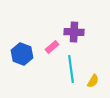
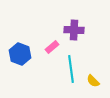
purple cross: moved 2 px up
blue hexagon: moved 2 px left
yellow semicircle: rotated 104 degrees clockwise
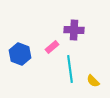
cyan line: moved 1 px left
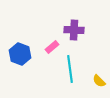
yellow semicircle: moved 6 px right
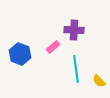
pink rectangle: moved 1 px right
cyan line: moved 6 px right
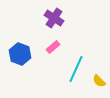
purple cross: moved 20 px left, 12 px up; rotated 30 degrees clockwise
cyan line: rotated 32 degrees clockwise
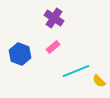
cyan line: moved 2 px down; rotated 44 degrees clockwise
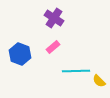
cyan line: rotated 20 degrees clockwise
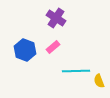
purple cross: moved 2 px right
blue hexagon: moved 5 px right, 4 px up
yellow semicircle: rotated 24 degrees clockwise
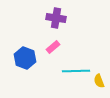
purple cross: rotated 24 degrees counterclockwise
blue hexagon: moved 8 px down
